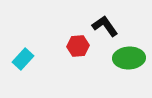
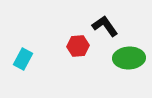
cyan rectangle: rotated 15 degrees counterclockwise
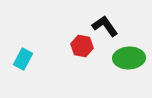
red hexagon: moved 4 px right; rotated 15 degrees clockwise
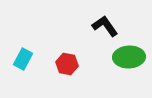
red hexagon: moved 15 px left, 18 px down
green ellipse: moved 1 px up
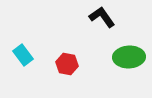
black L-shape: moved 3 px left, 9 px up
cyan rectangle: moved 4 px up; rotated 65 degrees counterclockwise
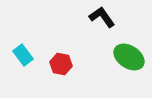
green ellipse: rotated 36 degrees clockwise
red hexagon: moved 6 px left
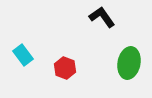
green ellipse: moved 6 px down; rotated 68 degrees clockwise
red hexagon: moved 4 px right, 4 px down; rotated 10 degrees clockwise
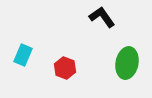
cyan rectangle: rotated 60 degrees clockwise
green ellipse: moved 2 px left
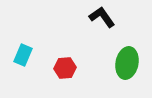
red hexagon: rotated 25 degrees counterclockwise
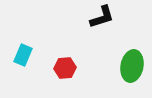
black L-shape: rotated 108 degrees clockwise
green ellipse: moved 5 px right, 3 px down
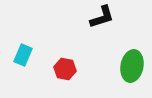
red hexagon: moved 1 px down; rotated 15 degrees clockwise
